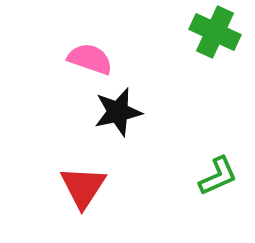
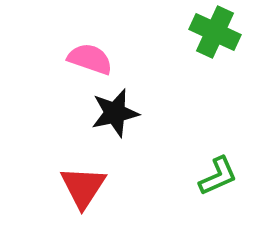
black star: moved 3 px left, 1 px down
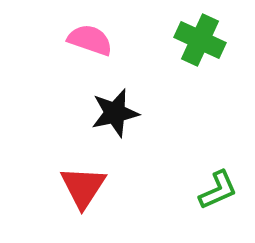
green cross: moved 15 px left, 8 px down
pink semicircle: moved 19 px up
green L-shape: moved 14 px down
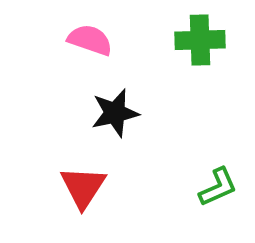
green cross: rotated 27 degrees counterclockwise
green L-shape: moved 3 px up
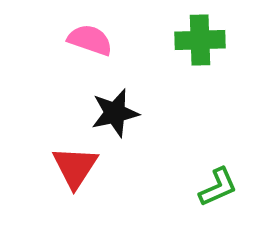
red triangle: moved 8 px left, 20 px up
